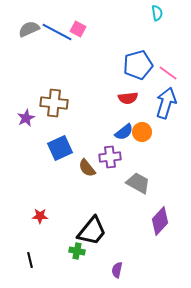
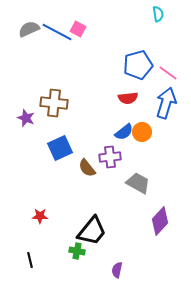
cyan semicircle: moved 1 px right, 1 px down
purple star: rotated 24 degrees counterclockwise
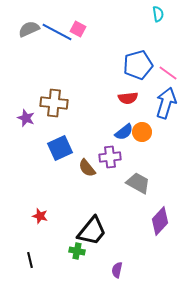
red star: rotated 14 degrees clockwise
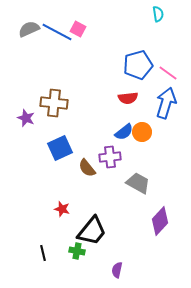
red star: moved 22 px right, 7 px up
black line: moved 13 px right, 7 px up
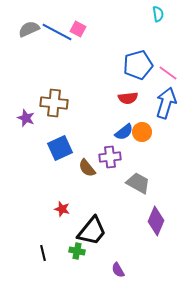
purple diamond: moved 4 px left; rotated 20 degrees counterclockwise
purple semicircle: moved 1 px right; rotated 42 degrees counterclockwise
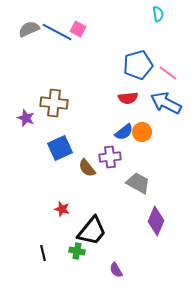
blue arrow: rotated 80 degrees counterclockwise
purple semicircle: moved 2 px left
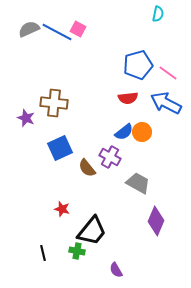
cyan semicircle: rotated 21 degrees clockwise
purple cross: rotated 35 degrees clockwise
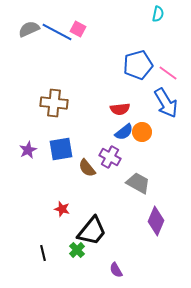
red semicircle: moved 8 px left, 11 px down
blue arrow: rotated 148 degrees counterclockwise
purple star: moved 2 px right, 32 px down; rotated 24 degrees clockwise
blue square: moved 1 px right, 1 px down; rotated 15 degrees clockwise
green cross: moved 1 px up; rotated 35 degrees clockwise
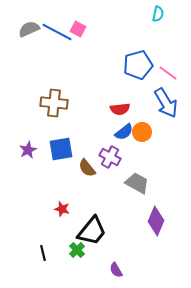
gray trapezoid: moved 1 px left
